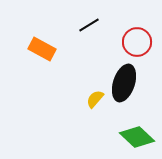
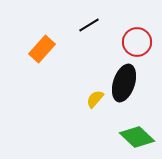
orange rectangle: rotated 76 degrees counterclockwise
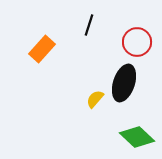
black line: rotated 40 degrees counterclockwise
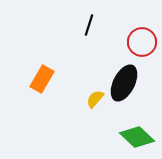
red circle: moved 5 px right
orange rectangle: moved 30 px down; rotated 12 degrees counterclockwise
black ellipse: rotated 9 degrees clockwise
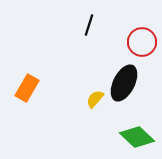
orange rectangle: moved 15 px left, 9 px down
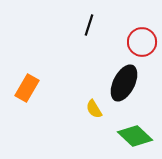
yellow semicircle: moved 1 px left, 10 px down; rotated 72 degrees counterclockwise
green diamond: moved 2 px left, 1 px up
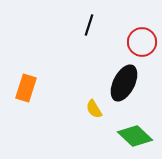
orange rectangle: moved 1 px left; rotated 12 degrees counterclockwise
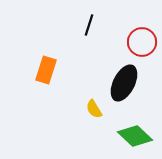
orange rectangle: moved 20 px right, 18 px up
